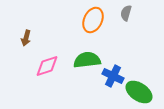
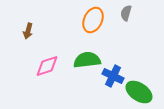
brown arrow: moved 2 px right, 7 px up
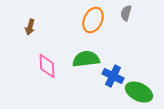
brown arrow: moved 2 px right, 4 px up
green semicircle: moved 1 px left, 1 px up
pink diamond: rotated 75 degrees counterclockwise
green ellipse: rotated 8 degrees counterclockwise
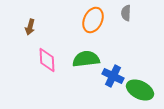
gray semicircle: rotated 14 degrees counterclockwise
pink diamond: moved 6 px up
green ellipse: moved 1 px right, 2 px up
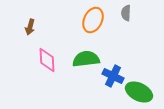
green ellipse: moved 1 px left, 2 px down
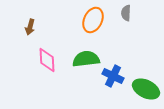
green ellipse: moved 7 px right, 3 px up
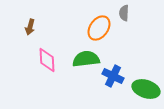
gray semicircle: moved 2 px left
orange ellipse: moved 6 px right, 8 px down; rotated 10 degrees clockwise
green ellipse: rotated 8 degrees counterclockwise
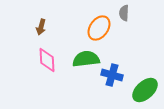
brown arrow: moved 11 px right
blue cross: moved 1 px left, 1 px up; rotated 10 degrees counterclockwise
green ellipse: moved 1 px left, 1 px down; rotated 60 degrees counterclockwise
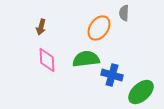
green ellipse: moved 4 px left, 2 px down
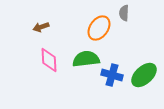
brown arrow: rotated 56 degrees clockwise
pink diamond: moved 2 px right
green ellipse: moved 3 px right, 17 px up
